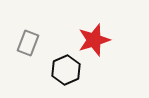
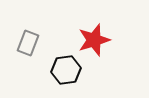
black hexagon: rotated 16 degrees clockwise
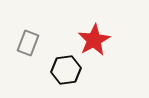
red star: rotated 12 degrees counterclockwise
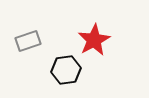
gray rectangle: moved 2 px up; rotated 50 degrees clockwise
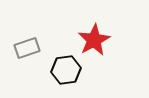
gray rectangle: moved 1 px left, 7 px down
